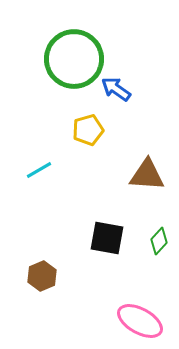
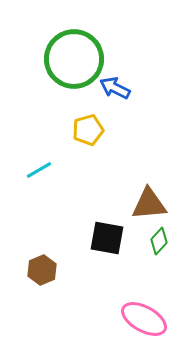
blue arrow: moved 1 px left, 1 px up; rotated 8 degrees counterclockwise
brown triangle: moved 2 px right, 29 px down; rotated 9 degrees counterclockwise
brown hexagon: moved 6 px up
pink ellipse: moved 4 px right, 2 px up
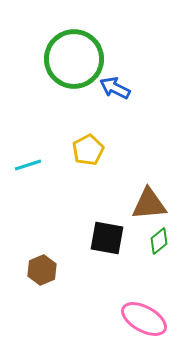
yellow pentagon: moved 20 px down; rotated 12 degrees counterclockwise
cyan line: moved 11 px left, 5 px up; rotated 12 degrees clockwise
green diamond: rotated 8 degrees clockwise
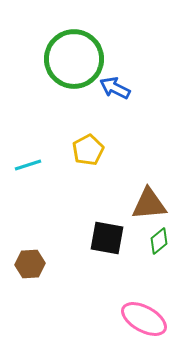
brown hexagon: moved 12 px left, 6 px up; rotated 20 degrees clockwise
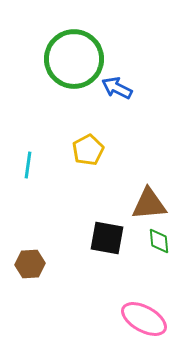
blue arrow: moved 2 px right
cyan line: rotated 64 degrees counterclockwise
green diamond: rotated 56 degrees counterclockwise
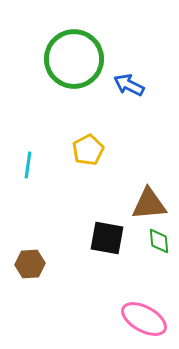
blue arrow: moved 12 px right, 3 px up
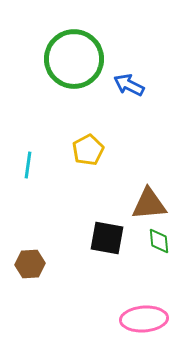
pink ellipse: rotated 33 degrees counterclockwise
